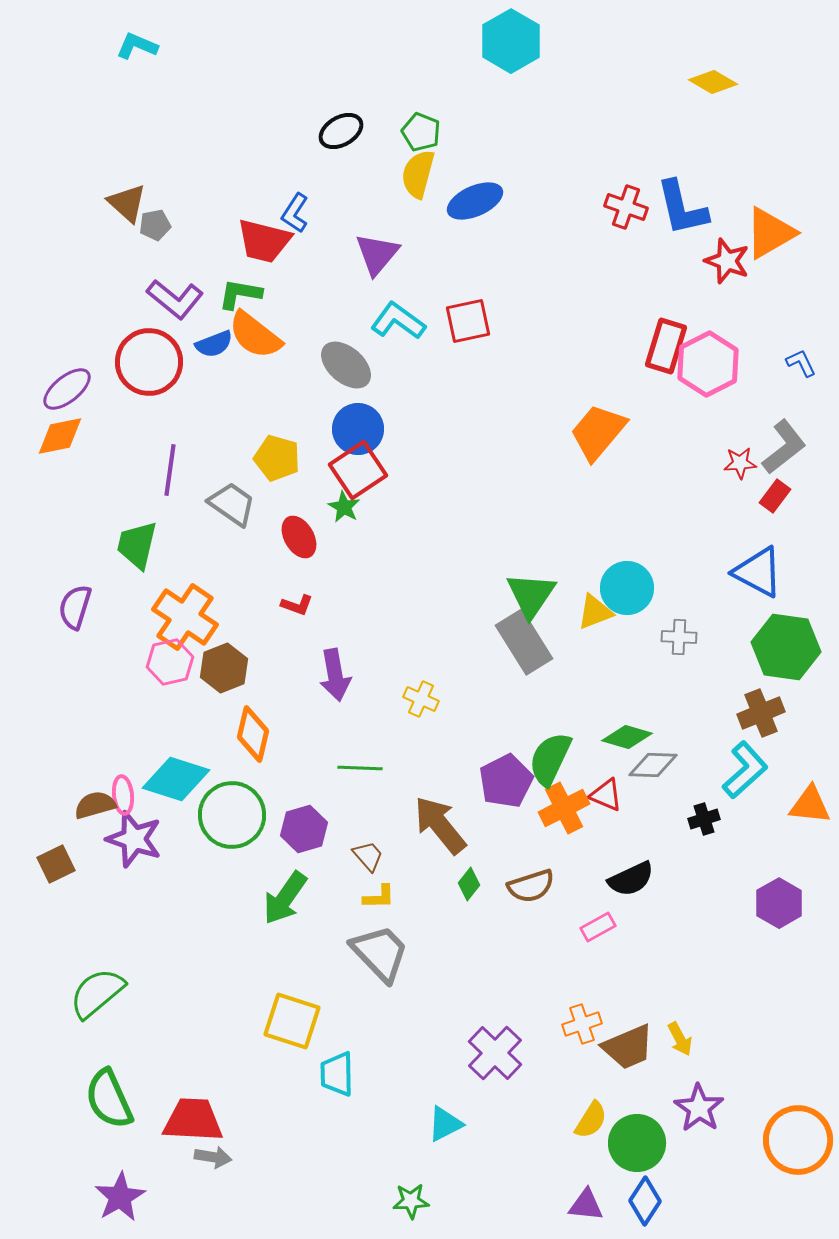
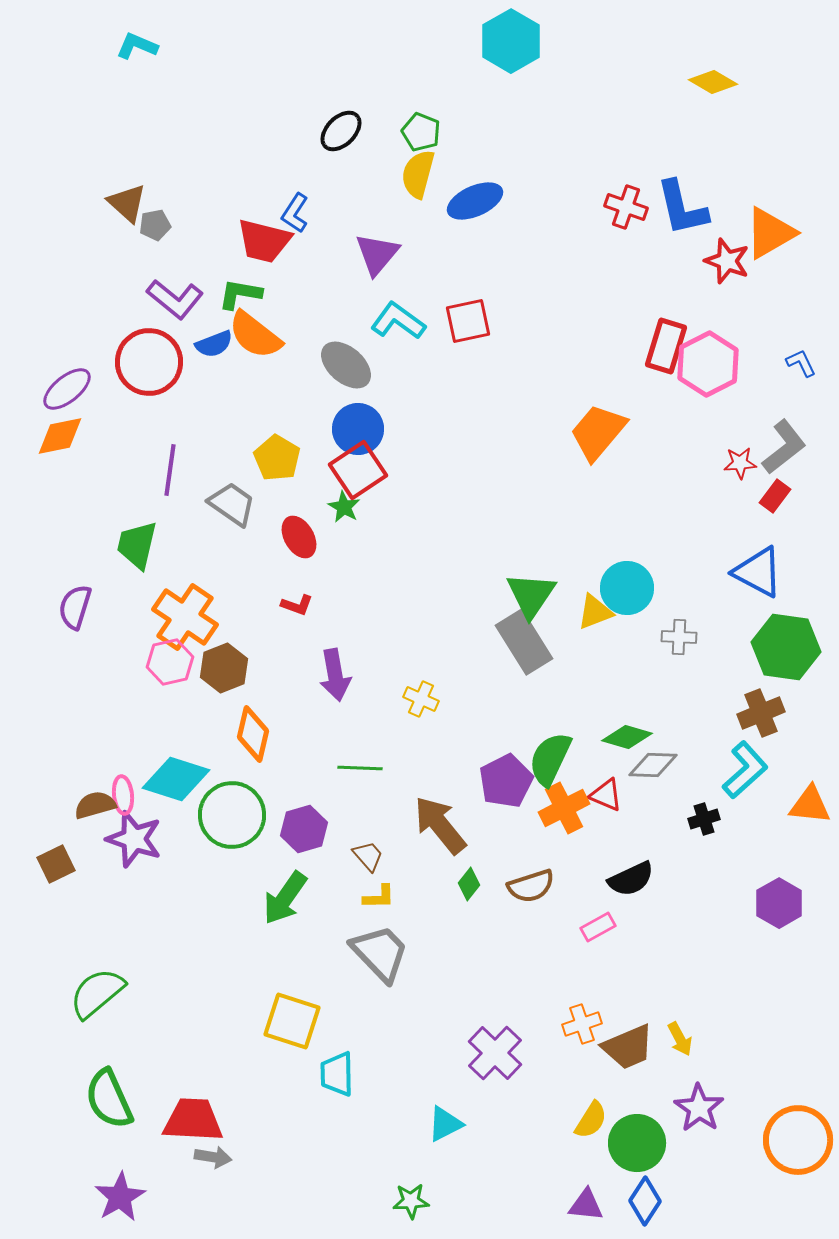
black ellipse at (341, 131): rotated 15 degrees counterclockwise
yellow pentagon at (277, 458): rotated 15 degrees clockwise
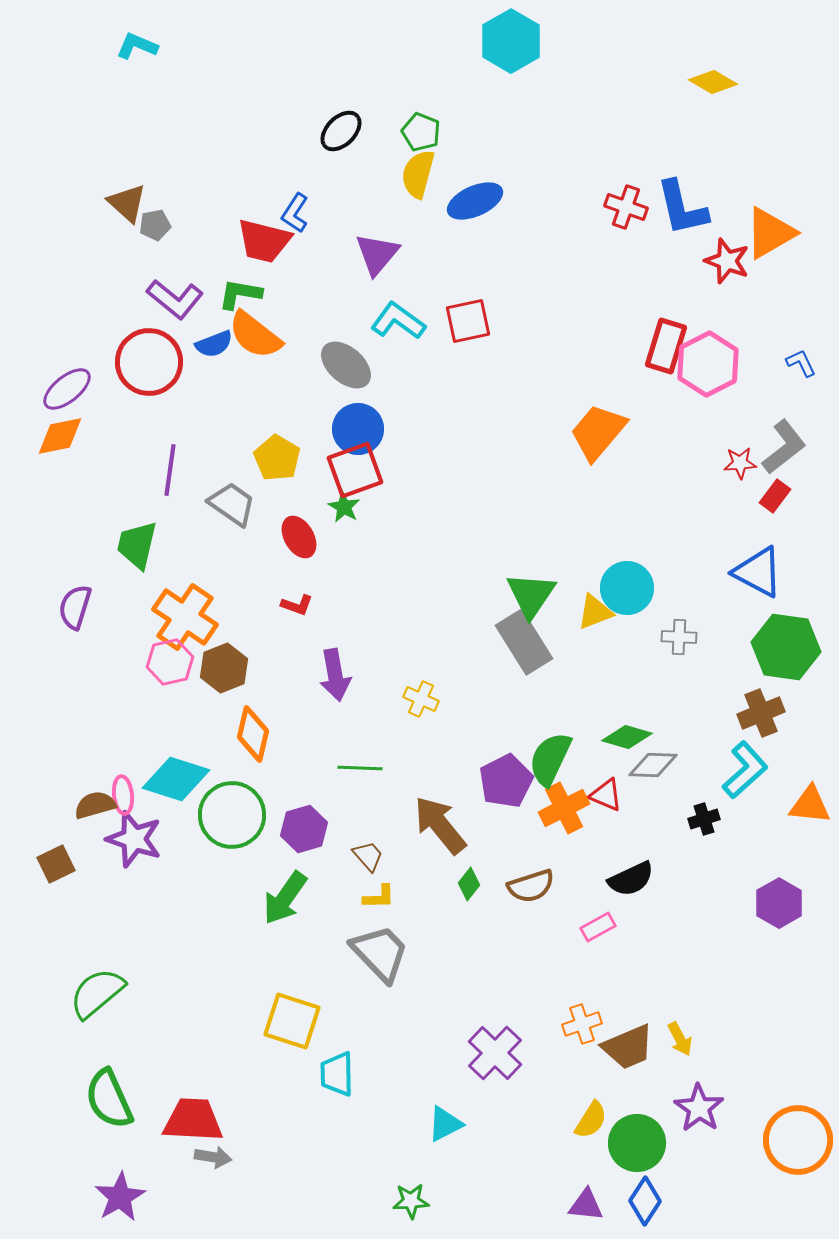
red square at (358, 470): moved 3 px left; rotated 14 degrees clockwise
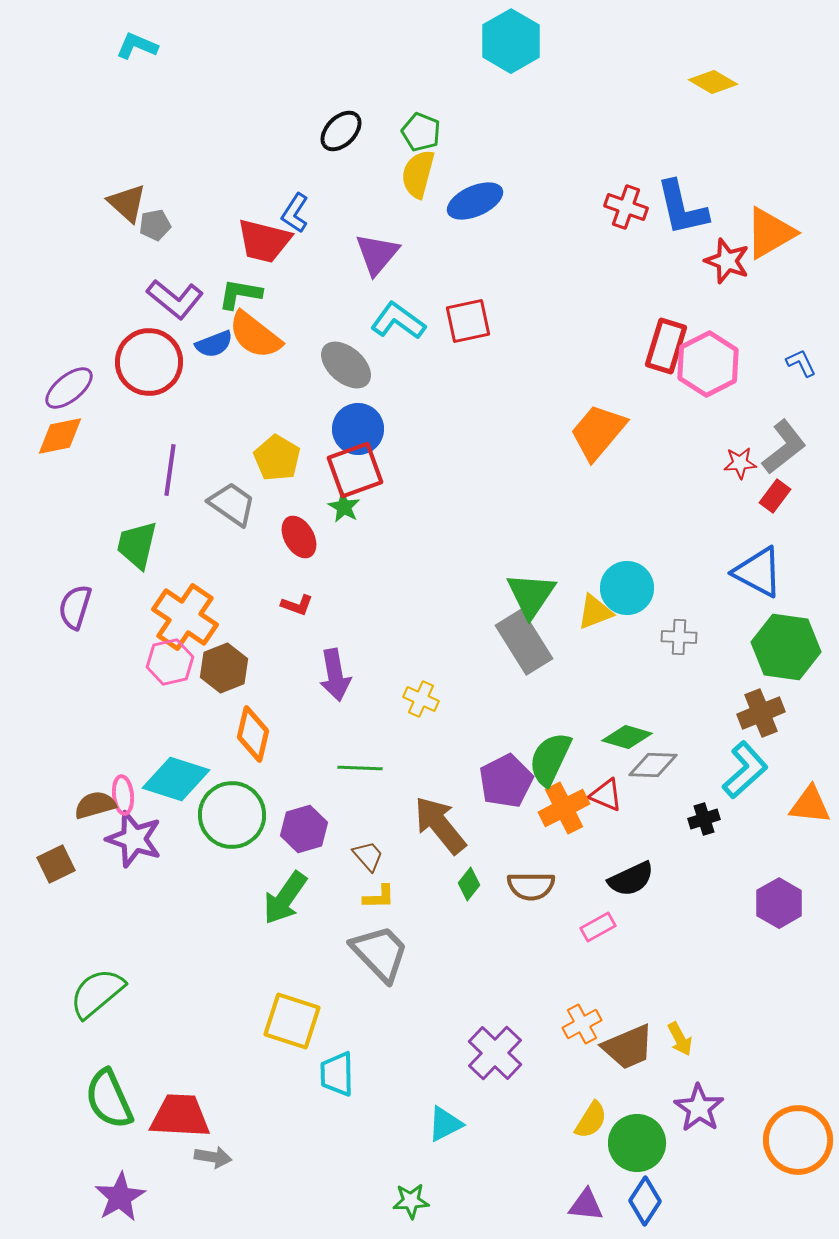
purple ellipse at (67, 389): moved 2 px right, 1 px up
brown semicircle at (531, 886): rotated 18 degrees clockwise
orange cross at (582, 1024): rotated 9 degrees counterclockwise
red trapezoid at (193, 1120): moved 13 px left, 4 px up
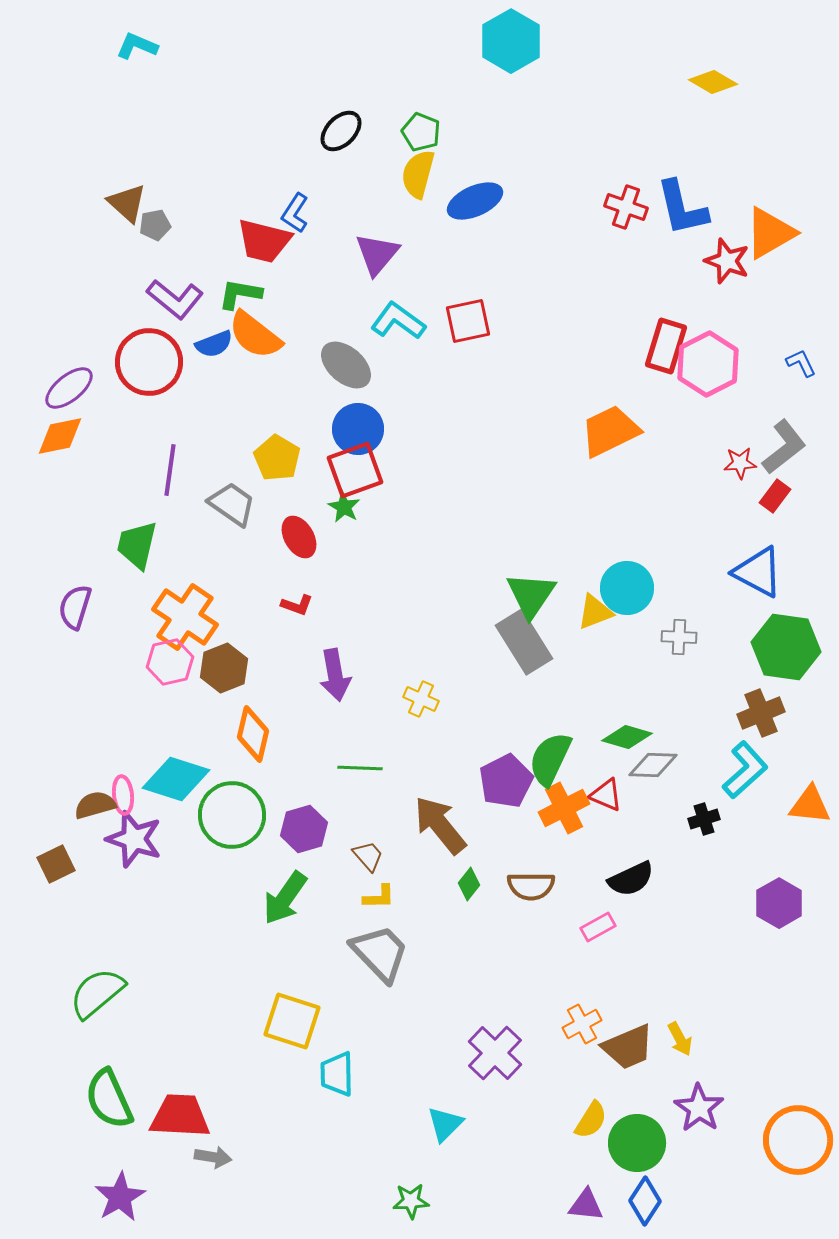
orange trapezoid at (598, 432): moved 12 px right, 1 px up; rotated 24 degrees clockwise
cyan triangle at (445, 1124): rotated 18 degrees counterclockwise
